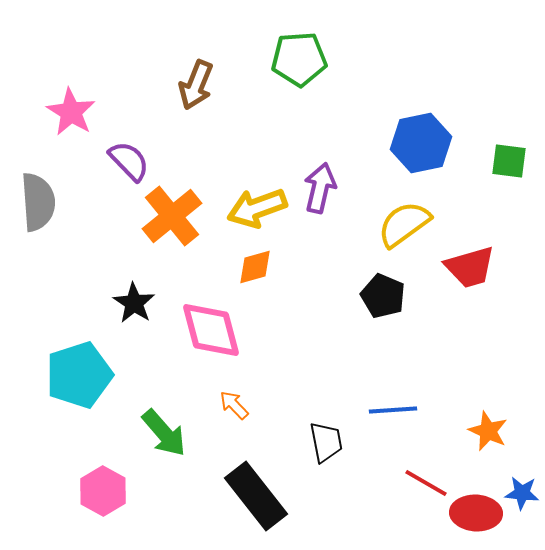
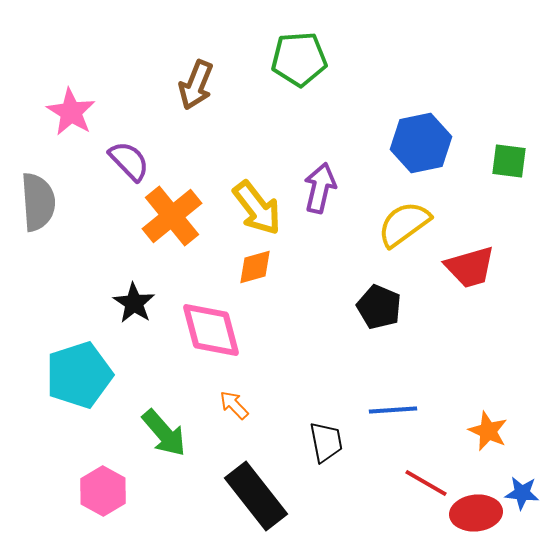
yellow arrow: rotated 108 degrees counterclockwise
black pentagon: moved 4 px left, 11 px down
red ellipse: rotated 9 degrees counterclockwise
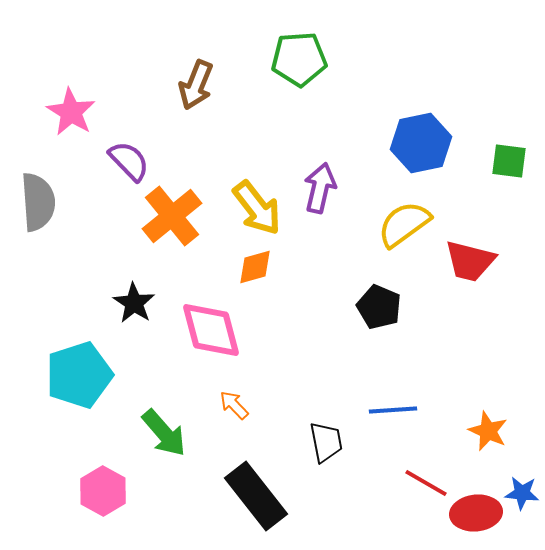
red trapezoid: moved 6 px up; rotated 30 degrees clockwise
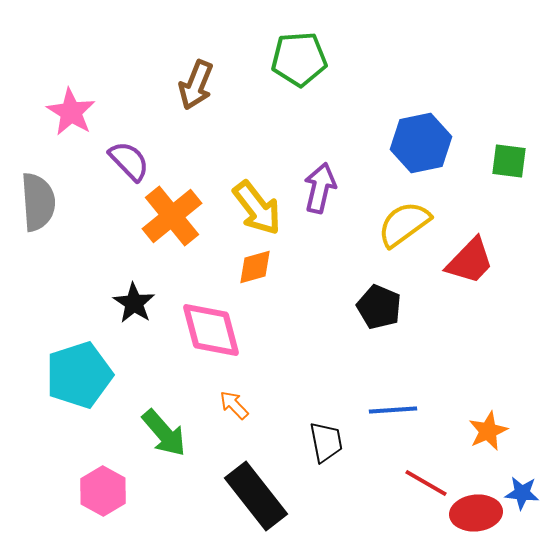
red trapezoid: rotated 60 degrees counterclockwise
orange star: rotated 24 degrees clockwise
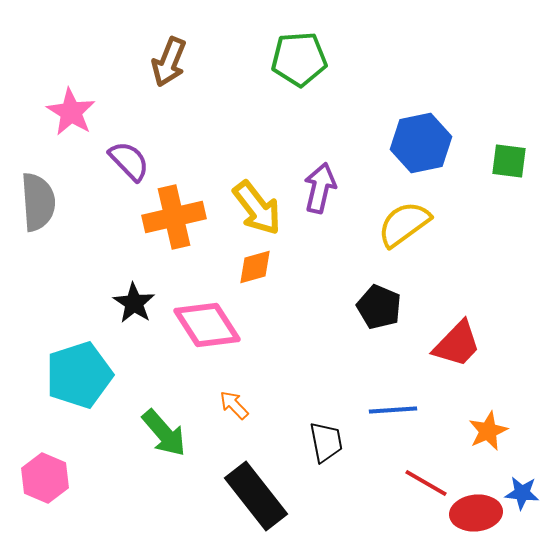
brown arrow: moved 27 px left, 23 px up
orange cross: moved 2 px right, 1 px down; rotated 26 degrees clockwise
red trapezoid: moved 13 px left, 83 px down
pink diamond: moved 4 px left, 5 px up; rotated 18 degrees counterclockwise
pink hexagon: moved 58 px left, 13 px up; rotated 6 degrees counterclockwise
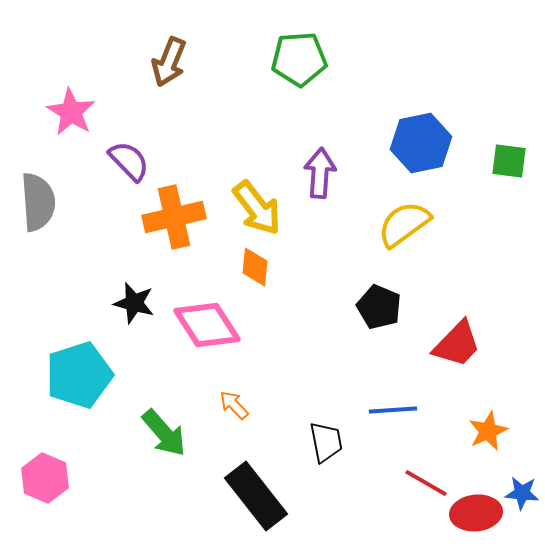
purple arrow: moved 15 px up; rotated 9 degrees counterclockwise
orange diamond: rotated 69 degrees counterclockwise
black star: rotated 18 degrees counterclockwise
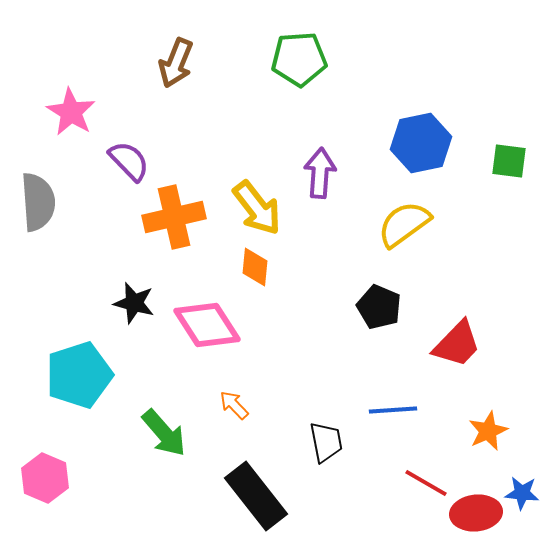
brown arrow: moved 7 px right, 1 px down
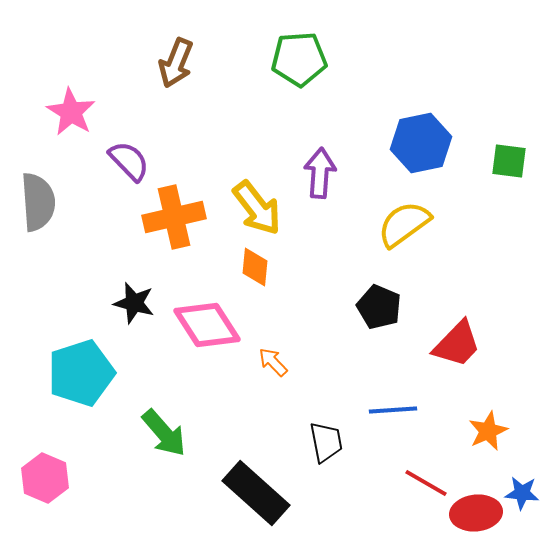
cyan pentagon: moved 2 px right, 2 px up
orange arrow: moved 39 px right, 43 px up
black rectangle: moved 3 px up; rotated 10 degrees counterclockwise
